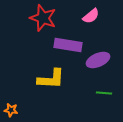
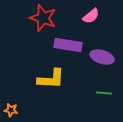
purple ellipse: moved 4 px right, 3 px up; rotated 40 degrees clockwise
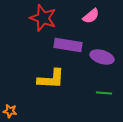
orange star: moved 1 px left, 1 px down
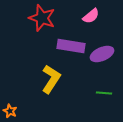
red star: moved 1 px left
purple rectangle: moved 3 px right, 1 px down
purple ellipse: moved 3 px up; rotated 40 degrees counterclockwise
yellow L-shape: rotated 60 degrees counterclockwise
orange star: rotated 16 degrees clockwise
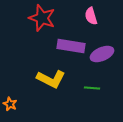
pink semicircle: rotated 114 degrees clockwise
yellow L-shape: rotated 84 degrees clockwise
green line: moved 12 px left, 5 px up
orange star: moved 7 px up
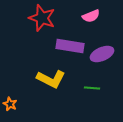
pink semicircle: rotated 96 degrees counterclockwise
purple rectangle: moved 1 px left
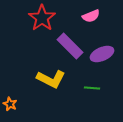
red star: rotated 16 degrees clockwise
purple rectangle: rotated 36 degrees clockwise
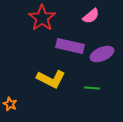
pink semicircle: rotated 18 degrees counterclockwise
purple rectangle: rotated 32 degrees counterclockwise
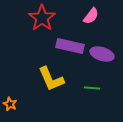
pink semicircle: rotated 12 degrees counterclockwise
purple ellipse: rotated 40 degrees clockwise
yellow L-shape: rotated 40 degrees clockwise
